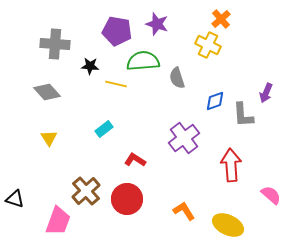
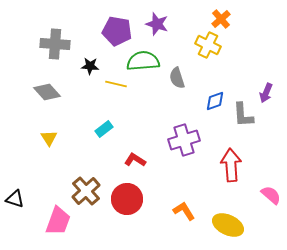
purple cross: moved 2 px down; rotated 20 degrees clockwise
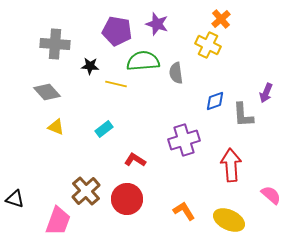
gray semicircle: moved 1 px left, 5 px up; rotated 10 degrees clockwise
yellow triangle: moved 7 px right, 11 px up; rotated 36 degrees counterclockwise
yellow ellipse: moved 1 px right, 5 px up
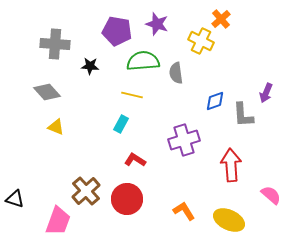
yellow cross: moved 7 px left, 4 px up
yellow line: moved 16 px right, 11 px down
cyan rectangle: moved 17 px right, 5 px up; rotated 24 degrees counterclockwise
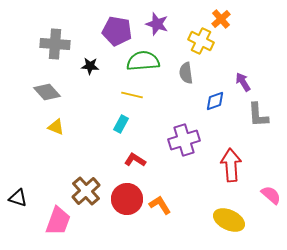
gray semicircle: moved 10 px right
purple arrow: moved 23 px left, 11 px up; rotated 126 degrees clockwise
gray L-shape: moved 15 px right
black triangle: moved 3 px right, 1 px up
orange L-shape: moved 24 px left, 6 px up
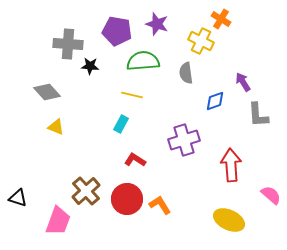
orange cross: rotated 18 degrees counterclockwise
gray cross: moved 13 px right
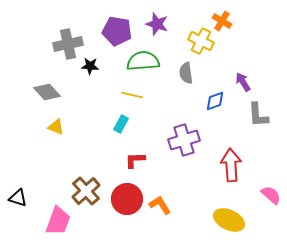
orange cross: moved 1 px right, 2 px down
gray cross: rotated 16 degrees counterclockwise
red L-shape: rotated 35 degrees counterclockwise
